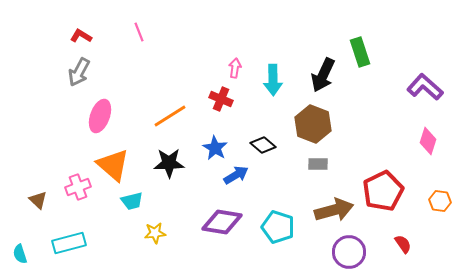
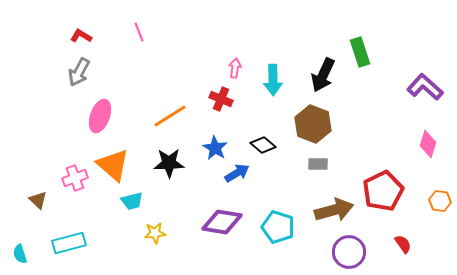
pink diamond: moved 3 px down
blue arrow: moved 1 px right, 2 px up
pink cross: moved 3 px left, 9 px up
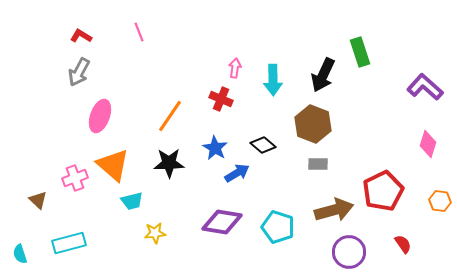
orange line: rotated 24 degrees counterclockwise
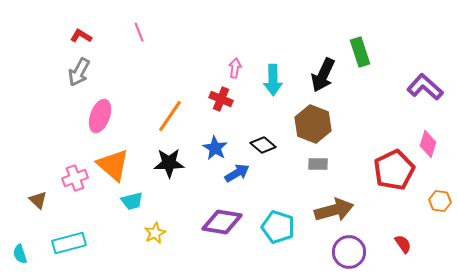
red pentagon: moved 11 px right, 21 px up
yellow star: rotated 20 degrees counterclockwise
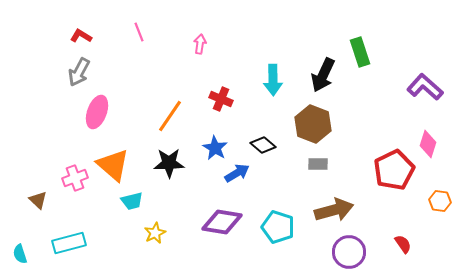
pink arrow: moved 35 px left, 24 px up
pink ellipse: moved 3 px left, 4 px up
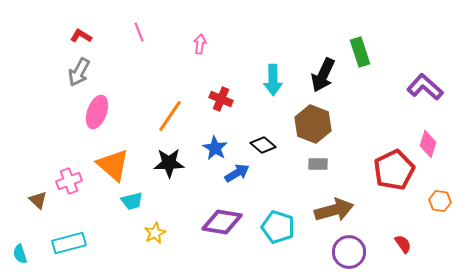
pink cross: moved 6 px left, 3 px down
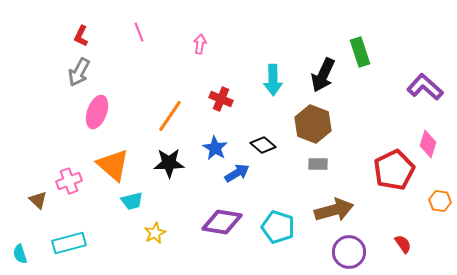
red L-shape: rotated 95 degrees counterclockwise
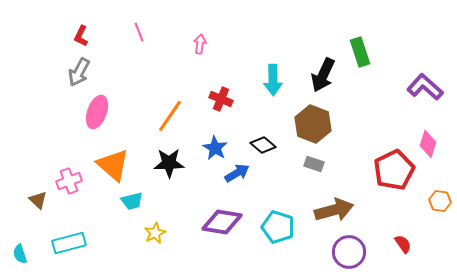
gray rectangle: moved 4 px left; rotated 18 degrees clockwise
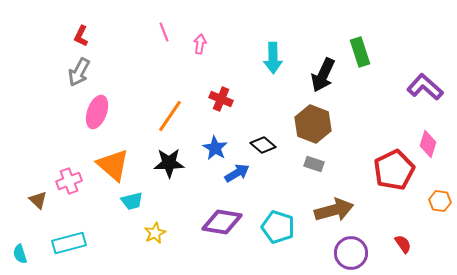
pink line: moved 25 px right
cyan arrow: moved 22 px up
purple circle: moved 2 px right, 1 px down
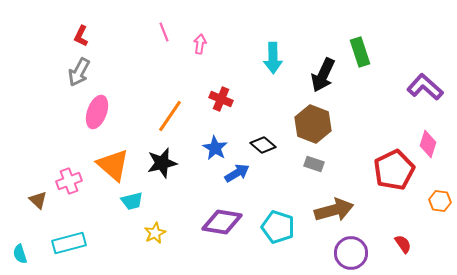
black star: moved 7 px left; rotated 12 degrees counterclockwise
